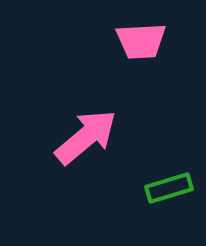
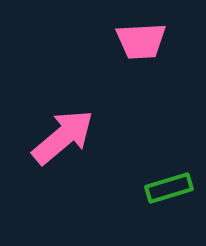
pink arrow: moved 23 px left
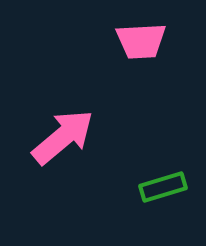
green rectangle: moved 6 px left, 1 px up
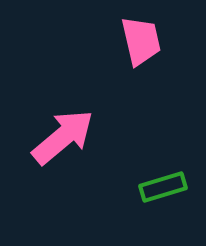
pink trapezoid: rotated 100 degrees counterclockwise
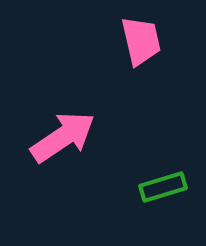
pink arrow: rotated 6 degrees clockwise
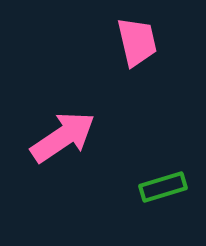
pink trapezoid: moved 4 px left, 1 px down
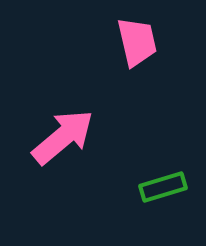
pink arrow: rotated 6 degrees counterclockwise
